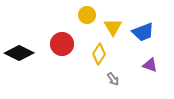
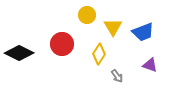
gray arrow: moved 4 px right, 3 px up
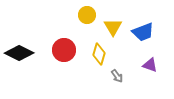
red circle: moved 2 px right, 6 px down
yellow diamond: rotated 15 degrees counterclockwise
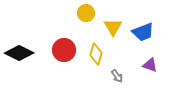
yellow circle: moved 1 px left, 2 px up
yellow diamond: moved 3 px left
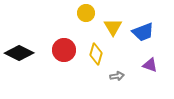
gray arrow: rotated 64 degrees counterclockwise
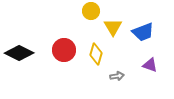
yellow circle: moved 5 px right, 2 px up
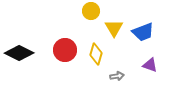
yellow triangle: moved 1 px right, 1 px down
red circle: moved 1 px right
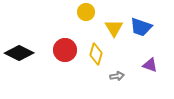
yellow circle: moved 5 px left, 1 px down
blue trapezoid: moved 2 px left, 5 px up; rotated 40 degrees clockwise
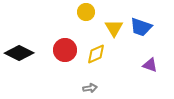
yellow diamond: rotated 50 degrees clockwise
gray arrow: moved 27 px left, 12 px down
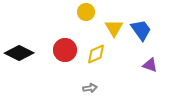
blue trapezoid: moved 3 px down; rotated 145 degrees counterclockwise
